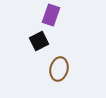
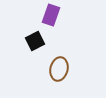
black square: moved 4 px left
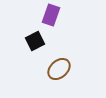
brown ellipse: rotated 35 degrees clockwise
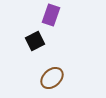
brown ellipse: moved 7 px left, 9 px down
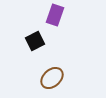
purple rectangle: moved 4 px right
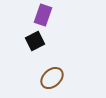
purple rectangle: moved 12 px left
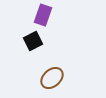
black square: moved 2 px left
